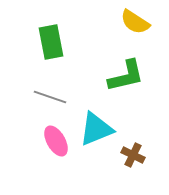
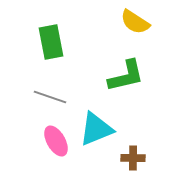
brown cross: moved 3 px down; rotated 25 degrees counterclockwise
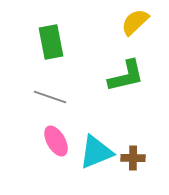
yellow semicircle: rotated 104 degrees clockwise
cyan triangle: moved 23 px down
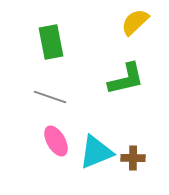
green L-shape: moved 3 px down
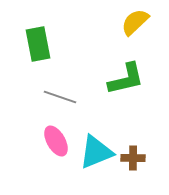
green rectangle: moved 13 px left, 2 px down
gray line: moved 10 px right
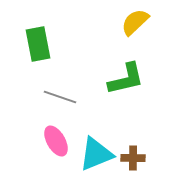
cyan triangle: moved 2 px down
